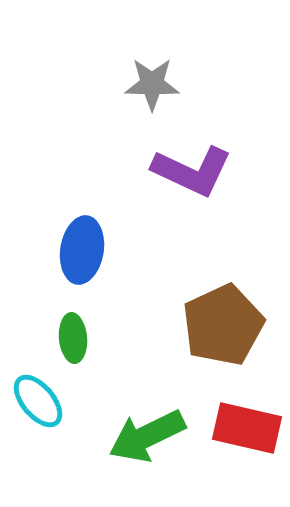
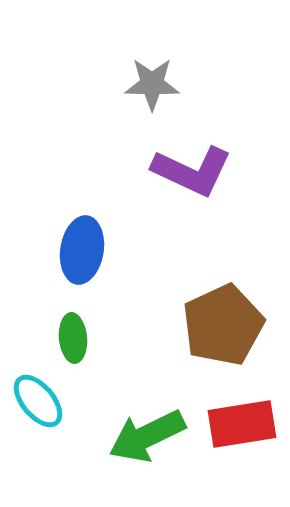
red rectangle: moved 5 px left, 4 px up; rotated 22 degrees counterclockwise
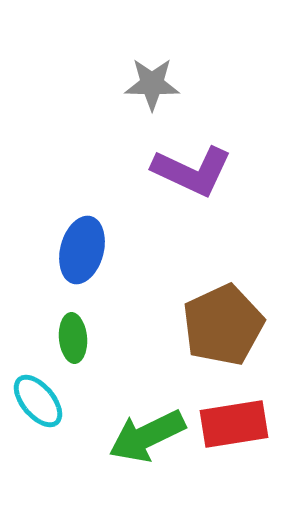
blue ellipse: rotated 6 degrees clockwise
red rectangle: moved 8 px left
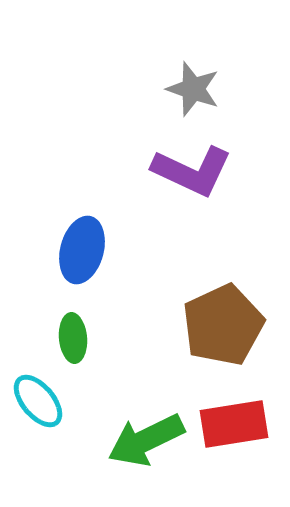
gray star: moved 41 px right, 5 px down; rotated 18 degrees clockwise
green arrow: moved 1 px left, 4 px down
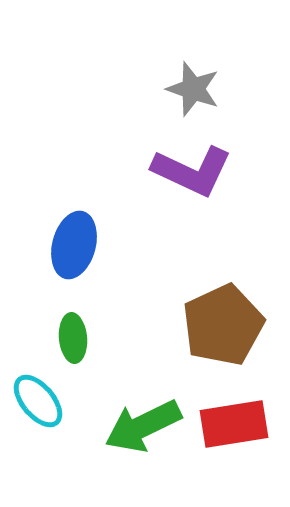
blue ellipse: moved 8 px left, 5 px up
green arrow: moved 3 px left, 14 px up
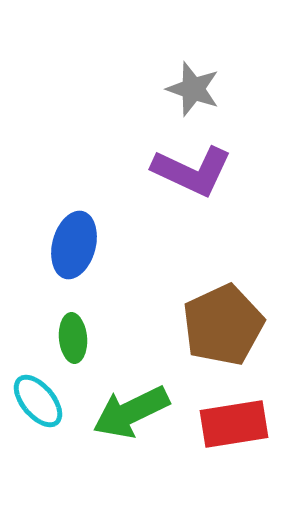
green arrow: moved 12 px left, 14 px up
